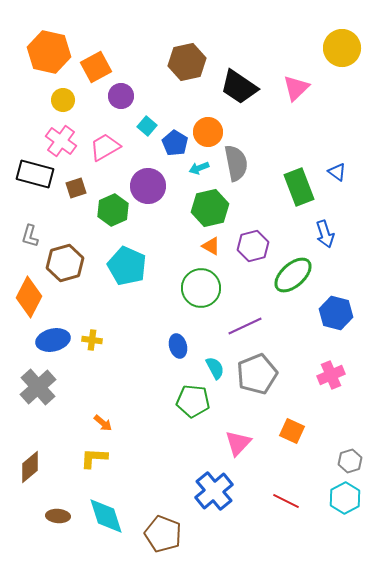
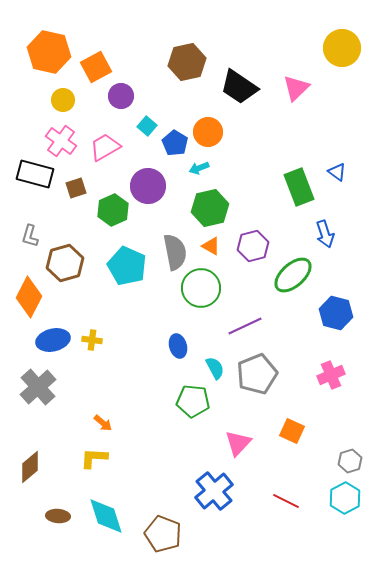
gray semicircle at (236, 163): moved 61 px left, 89 px down
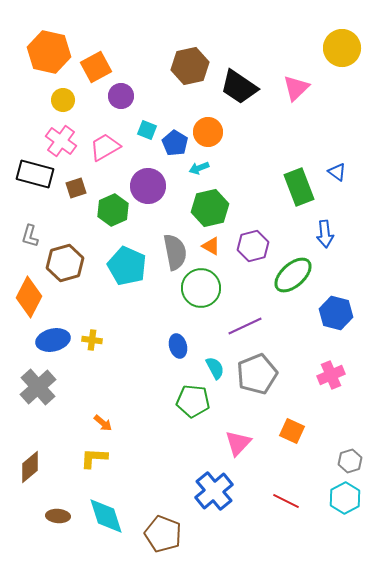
brown hexagon at (187, 62): moved 3 px right, 4 px down
cyan square at (147, 126): moved 4 px down; rotated 18 degrees counterclockwise
blue arrow at (325, 234): rotated 12 degrees clockwise
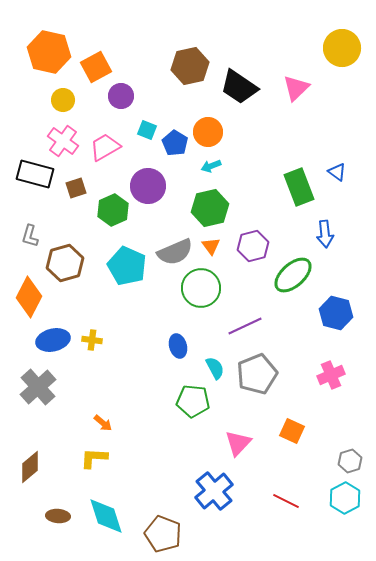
pink cross at (61, 141): moved 2 px right
cyan arrow at (199, 168): moved 12 px right, 2 px up
orange triangle at (211, 246): rotated 24 degrees clockwise
gray semicircle at (175, 252): rotated 78 degrees clockwise
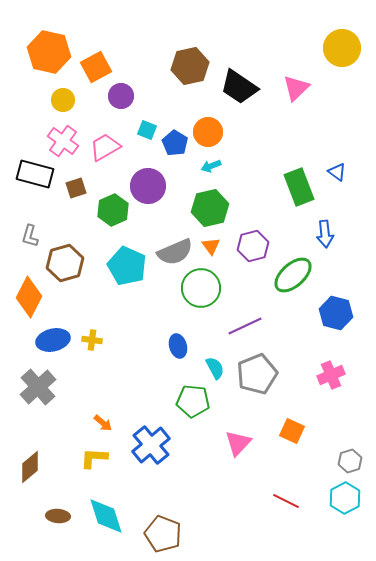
blue cross at (214, 491): moved 63 px left, 46 px up
